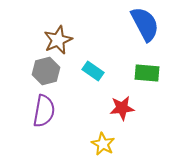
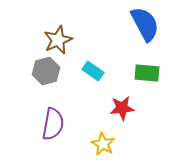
purple semicircle: moved 9 px right, 13 px down
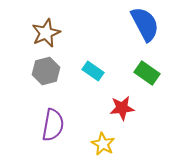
brown star: moved 12 px left, 7 px up
green rectangle: rotated 30 degrees clockwise
purple semicircle: moved 1 px down
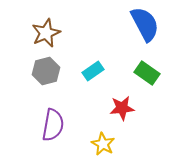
cyan rectangle: rotated 70 degrees counterclockwise
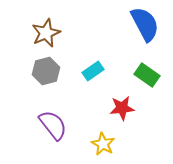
green rectangle: moved 2 px down
purple semicircle: rotated 48 degrees counterclockwise
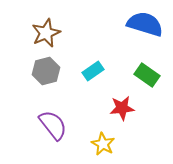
blue semicircle: rotated 45 degrees counterclockwise
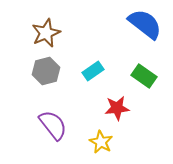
blue semicircle: rotated 21 degrees clockwise
green rectangle: moved 3 px left, 1 px down
red star: moved 5 px left
yellow star: moved 2 px left, 2 px up
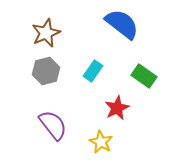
blue semicircle: moved 23 px left
cyan rectangle: rotated 20 degrees counterclockwise
red star: rotated 20 degrees counterclockwise
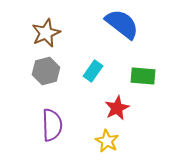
green rectangle: moved 1 px left; rotated 30 degrees counterclockwise
purple semicircle: moved 1 px left; rotated 36 degrees clockwise
yellow star: moved 6 px right, 1 px up
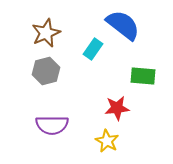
blue semicircle: moved 1 px right, 1 px down
cyan rectangle: moved 22 px up
red star: rotated 20 degrees clockwise
purple semicircle: rotated 92 degrees clockwise
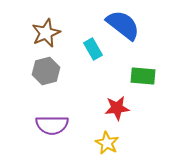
cyan rectangle: rotated 65 degrees counterclockwise
yellow star: moved 2 px down
